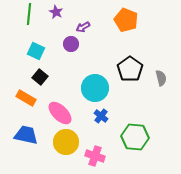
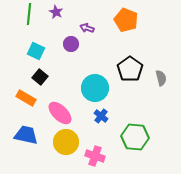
purple arrow: moved 4 px right, 1 px down; rotated 48 degrees clockwise
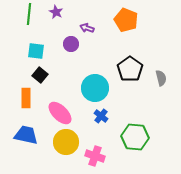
cyan square: rotated 18 degrees counterclockwise
black square: moved 2 px up
orange rectangle: rotated 60 degrees clockwise
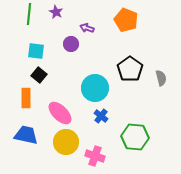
black square: moved 1 px left
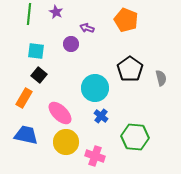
orange rectangle: moved 2 px left; rotated 30 degrees clockwise
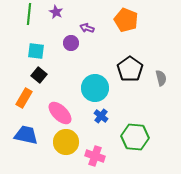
purple circle: moved 1 px up
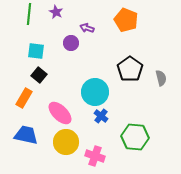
cyan circle: moved 4 px down
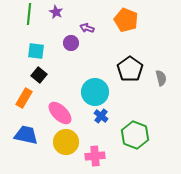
green hexagon: moved 2 px up; rotated 16 degrees clockwise
pink cross: rotated 24 degrees counterclockwise
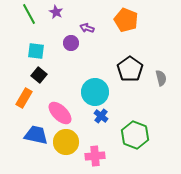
green line: rotated 35 degrees counterclockwise
blue trapezoid: moved 10 px right
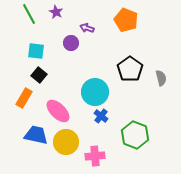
pink ellipse: moved 2 px left, 2 px up
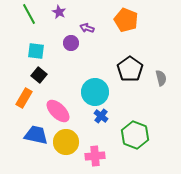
purple star: moved 3 px right
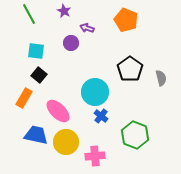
purple star: moved 5 px right, 1 px up
